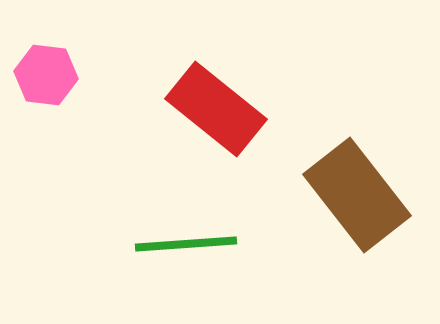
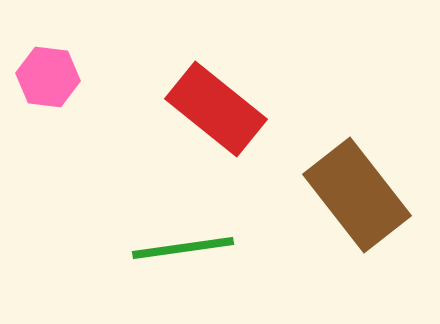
pink hexagon: moved 2 px right, 2 px down
green line: moved 3 px left, 4 px down; rotated 4 degrees counterclockwise
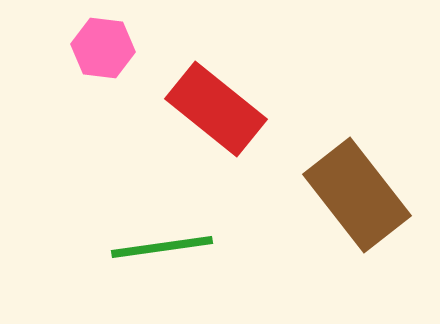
pink hexagon: moved 55 px right, 29 px up
green line: moved 21 px left, 1 px up
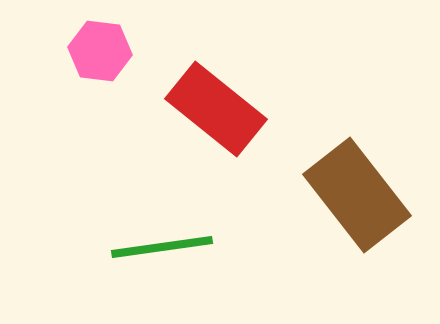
pink hexagon: moved 3 px left, 3 px down
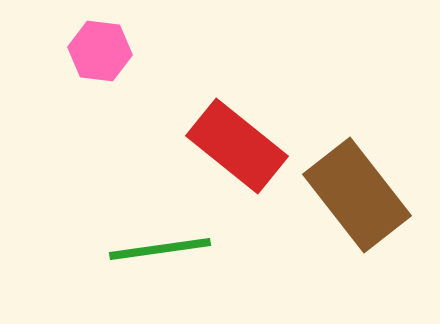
red rectangle: moved 21 px right, 37 px down
green line: moved 2 px left, 2 px down
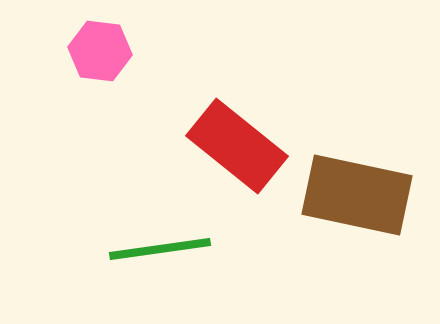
brown rectangle: rotated 40 degrees counterclockwise
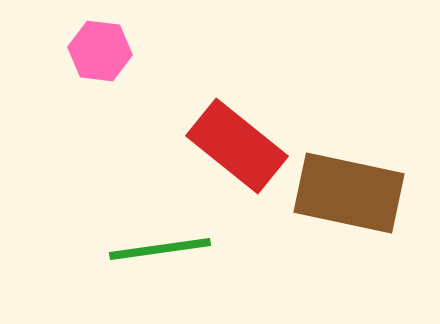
brown rectangle: moved 8 px left, 2 px up
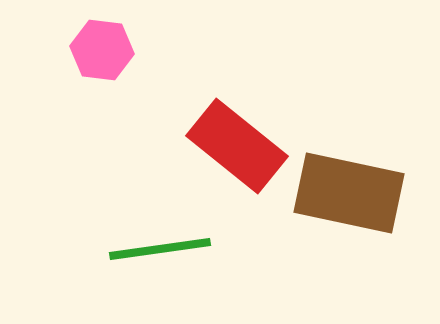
pink hexagon: moved 2 px right, 1 px up
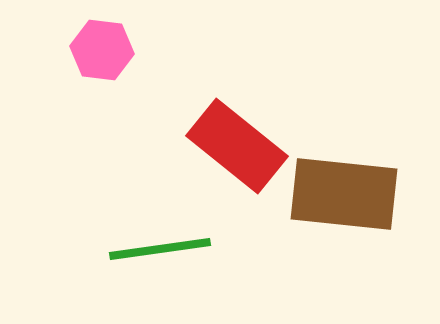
brown rectangle: moved 5 px left, 1 px down; rotated 6 degrees counterclockwise
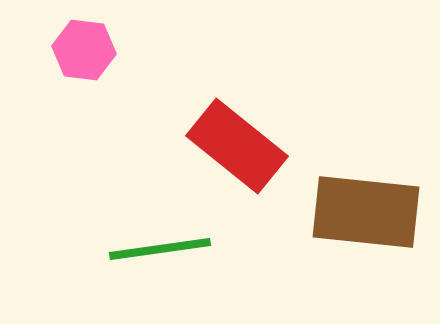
pink hexagon: moved 18 px left
brown rectangle: moved 22 px right, 18 px down
